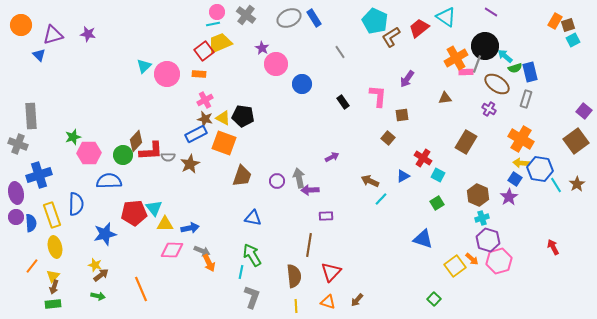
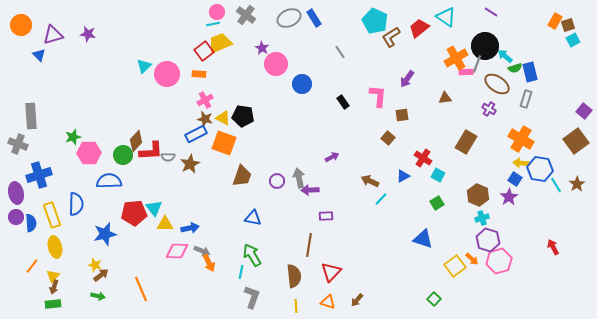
pink diamond at (172, 250): moved 5 px right, 1 px down
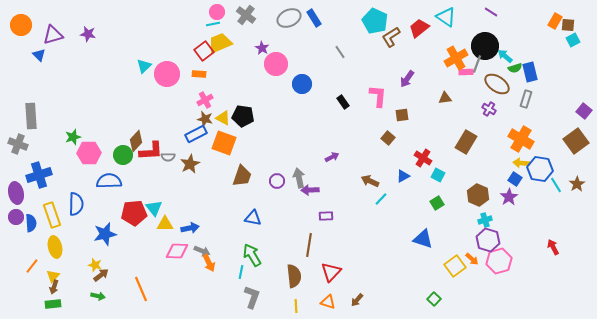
brown square at (568, 25): rotated 24 degrees clockwise
cyan cross at (482, 218): moved 3 px right, 2 px down
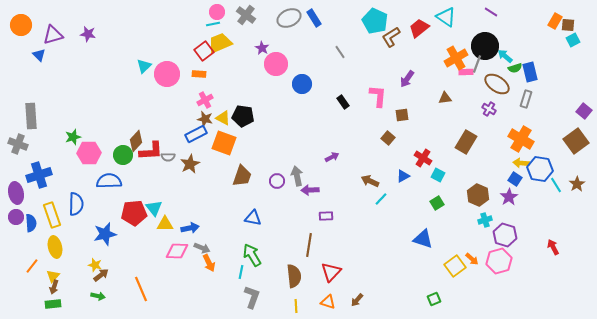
gray arrow at (299, 178): moved 2 px left, 2 px up
purple hexagon at (488, 240): moved 17 px right, 5 px up
gray arrow at (202, 251): moved 3 px up
green square at (434, 299): rotated 24 degrees clockwise
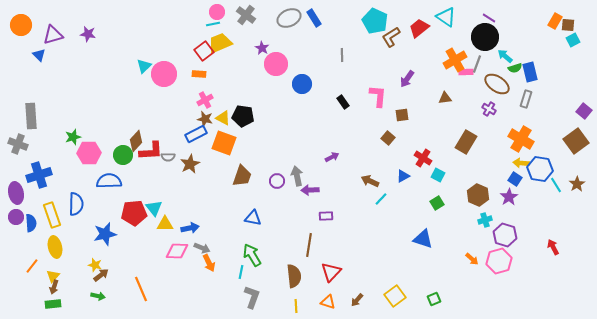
purple line at (491, 12): moved 2 px left, 6 px down
black circle at (485, 46): moved 9 px up
gray line at (340, 52): moved 2 px right, 3 px down; rotated 32 degrees clockwise
orange cross at (456, 58): moved 1 px left, 2 px down
pink circle at (167, 74): moved 3 px left
yellow square at (455, 266): moved 60 px left, 30 px down
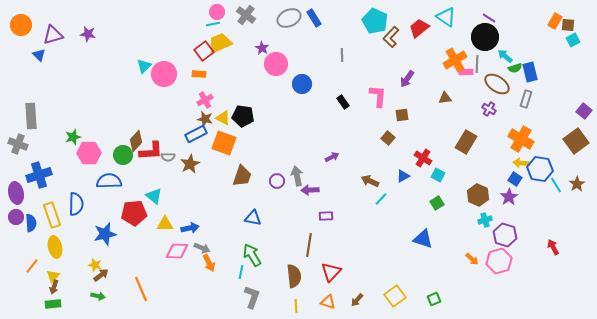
brown L-shape at (391, 37): rotated 15 degrees counterclockwise
gray line at (477, 64): rotated 18 degrees counterclockwise
cyan triangle at (154, 208): moved 12 px up; rotated 12 degrees counterclockwise
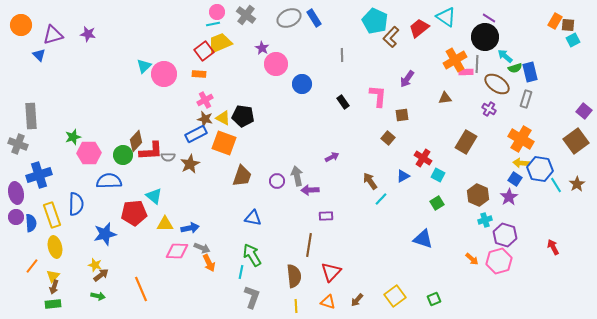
brown arrow at (370, 181): rotated 30 degrees clockwise
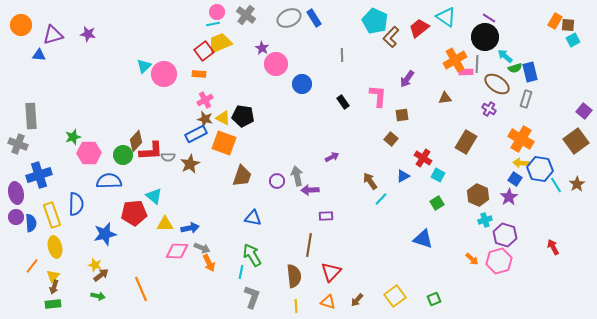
blue triangle at (39, 55): rotated 40 degrees counterclockwise
brown square at (388, 138): moved 3 px right, 1 px down
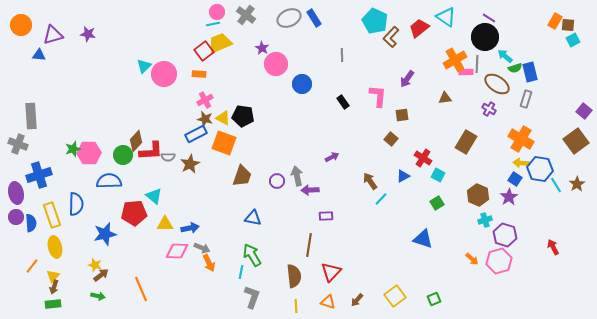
green star at (73, 137): moved 12 px down
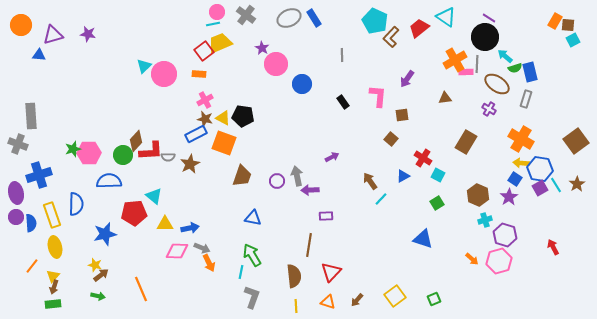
purple square at (584, 111): moved 44 px left, 77 px down; rotated 21 degrees clockwise
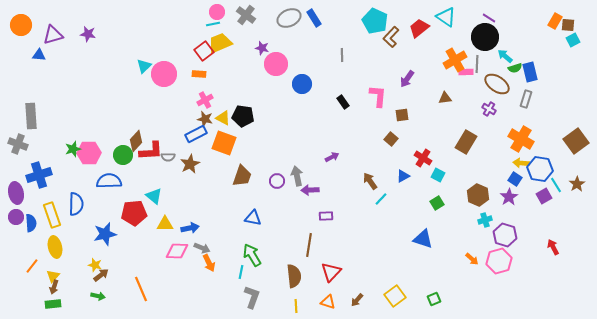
purple star at (262, 48): rotated 16 degrees counterclockwise
purple square at (540, 188): moved 4 px right, 8 px down
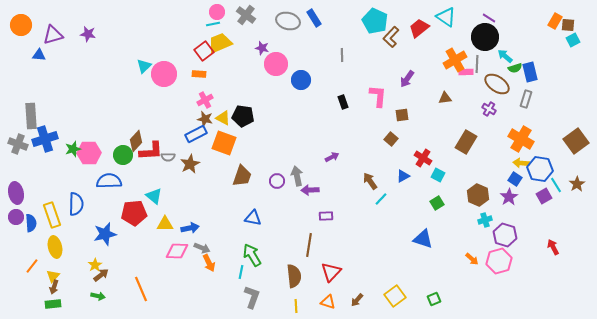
gray ellipse at (289, 18): moved 1 px left, 3 px down; rotated 40 degrees clockwise
blue circle at (302, 84): moved 1 px left, 4 px up
black rectangle at (343, 102): rotated 16 degrees clockwise
blue cross at (39, 175): moved 6 px right, 36 px up
yellow star at (95, 265): rotated 24 degrees clockwise
